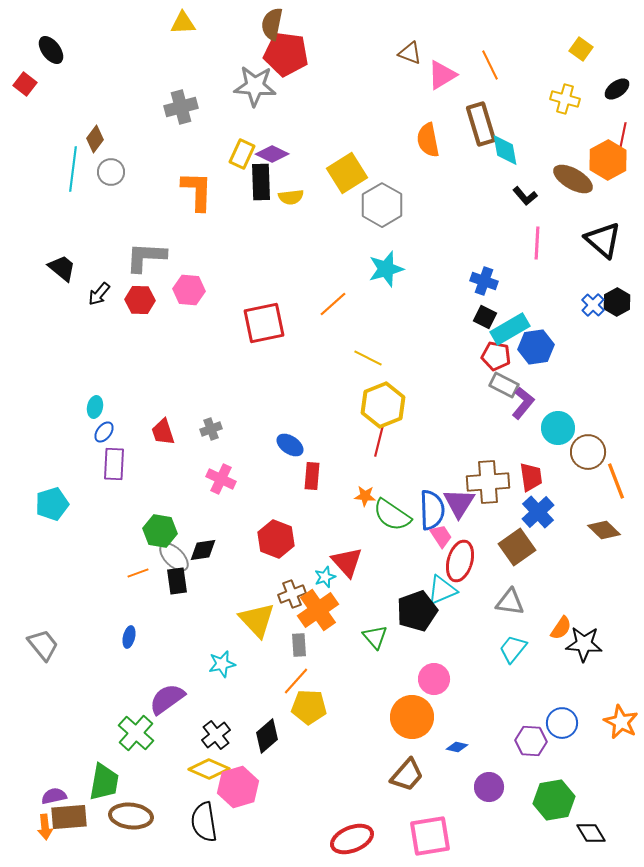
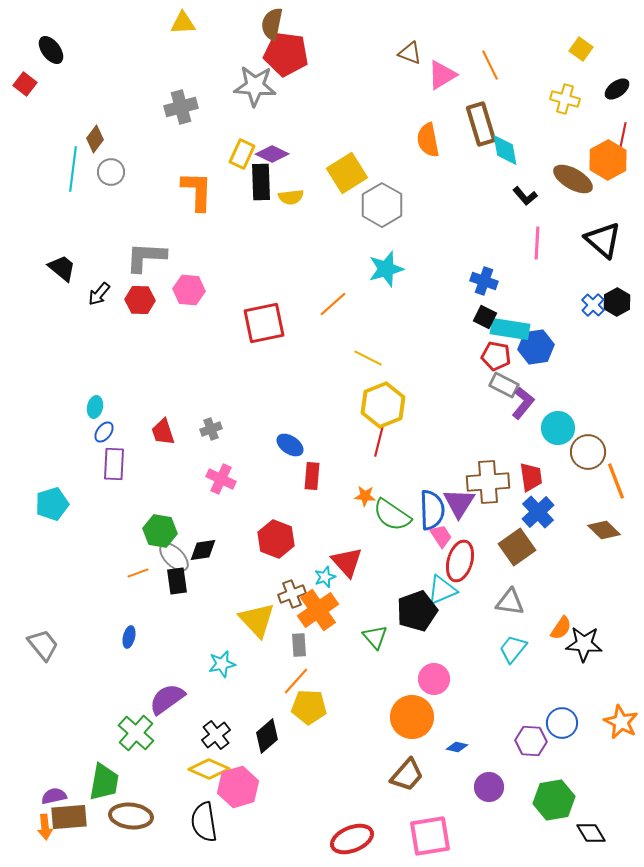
cyan rectangle at (510, 329): rotated 39 degrees clockwise
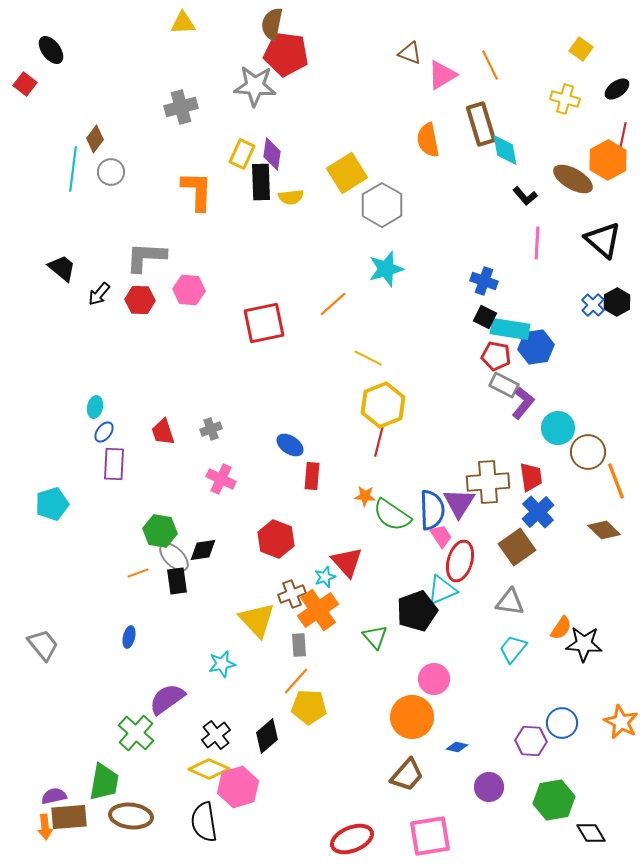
purple diamond at (272, 154): rotated 72 degrees clockwise
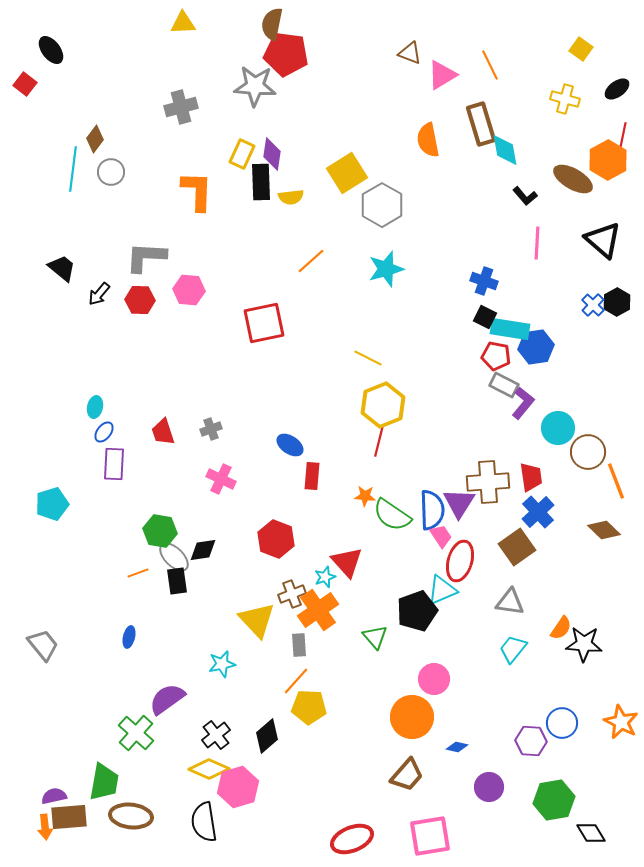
orange line at (333, 304): moved 22 px left, 43 px up
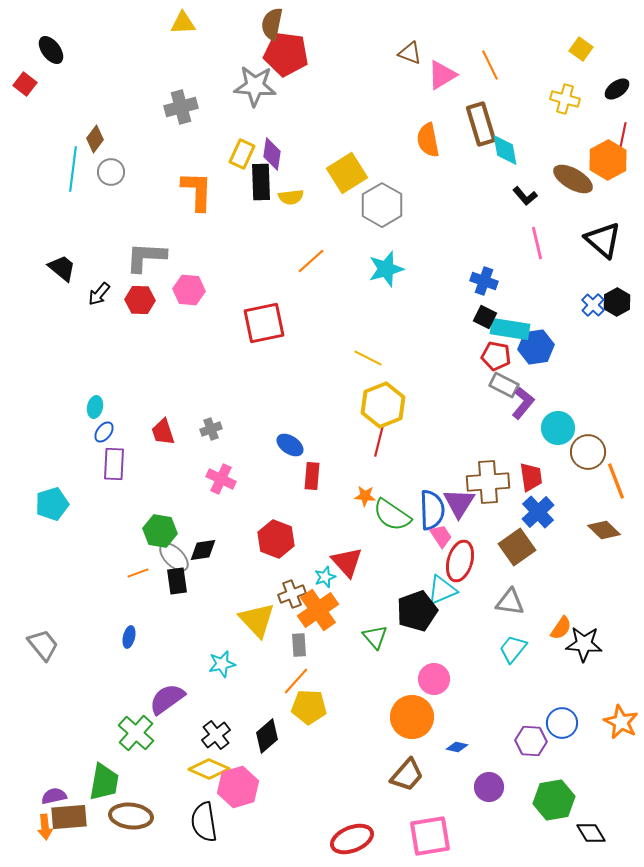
pink line at (537, 243): rotated 16 degrees counterclockwise
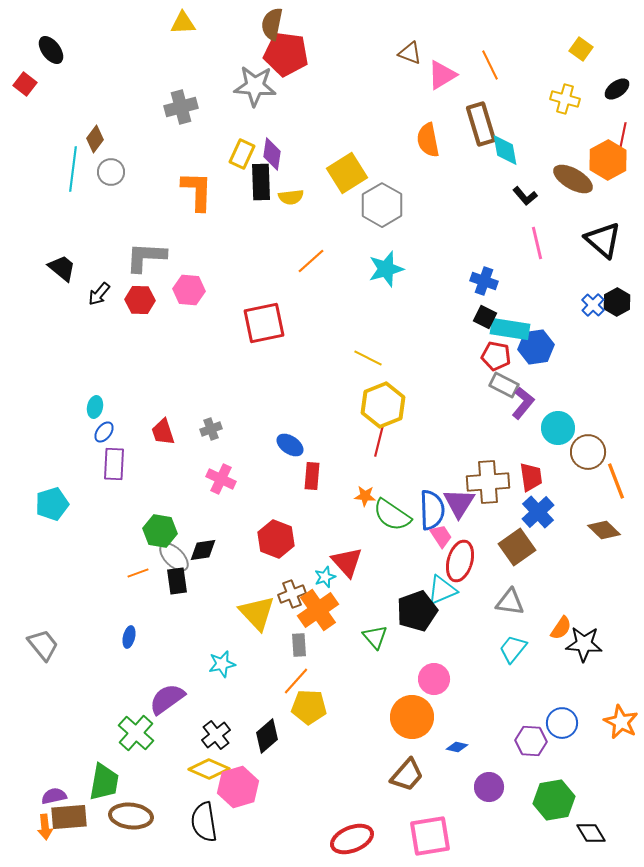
yellow triangle at (257, 620): moved 7 px up
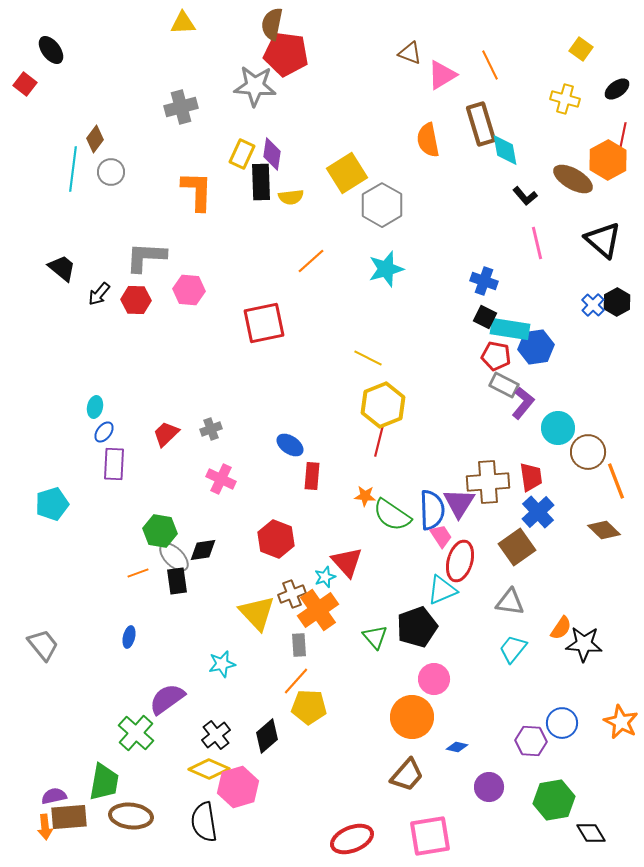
red hexagon at (140, 300): moved 4 px left
red trapezoid at (163, 432): moved 3 px right, 2 px down; rotated 64 degrees clockwise
black pentagon at (417, 611): moved 16 px down
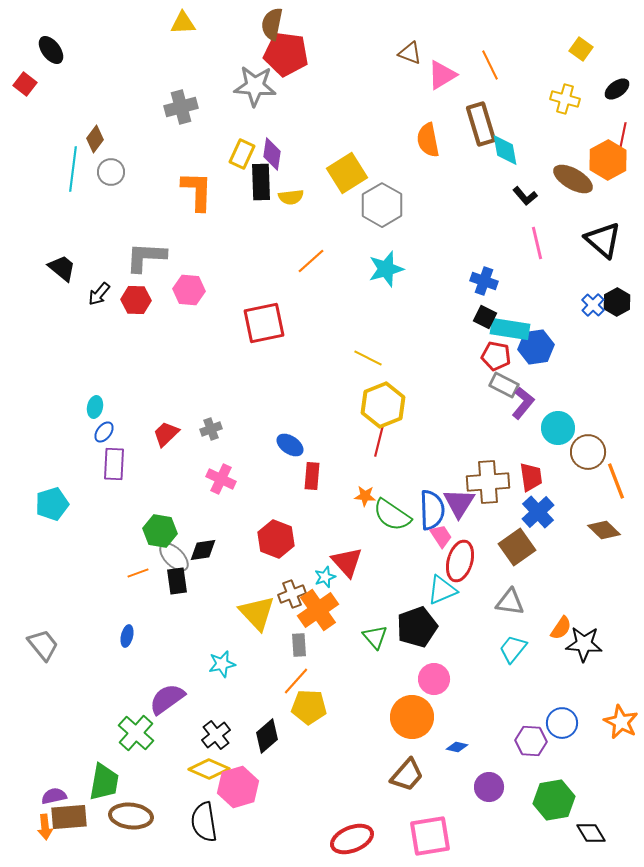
blue ellipse at (129, 637): moved 2 px left, 1 px up
